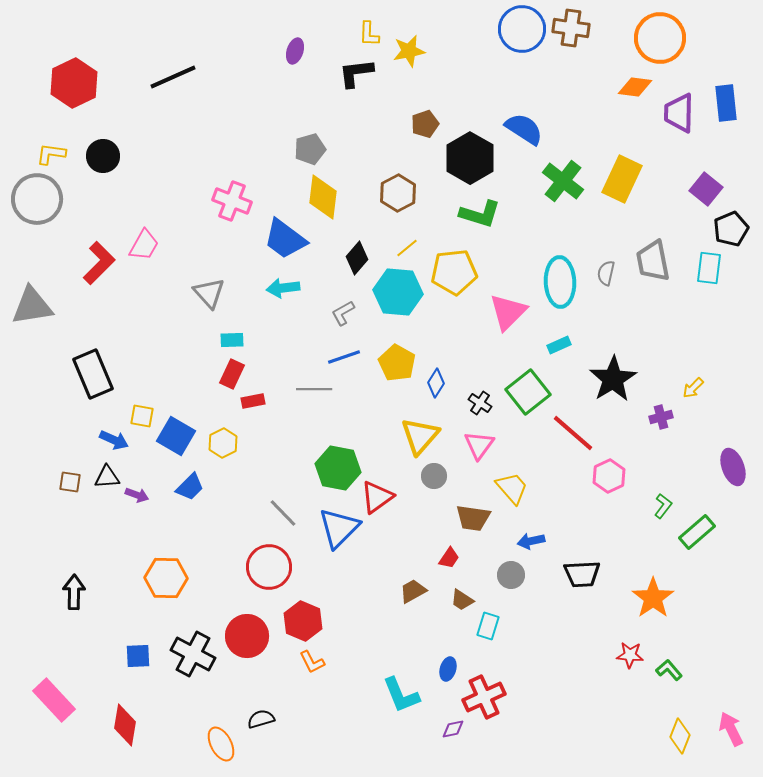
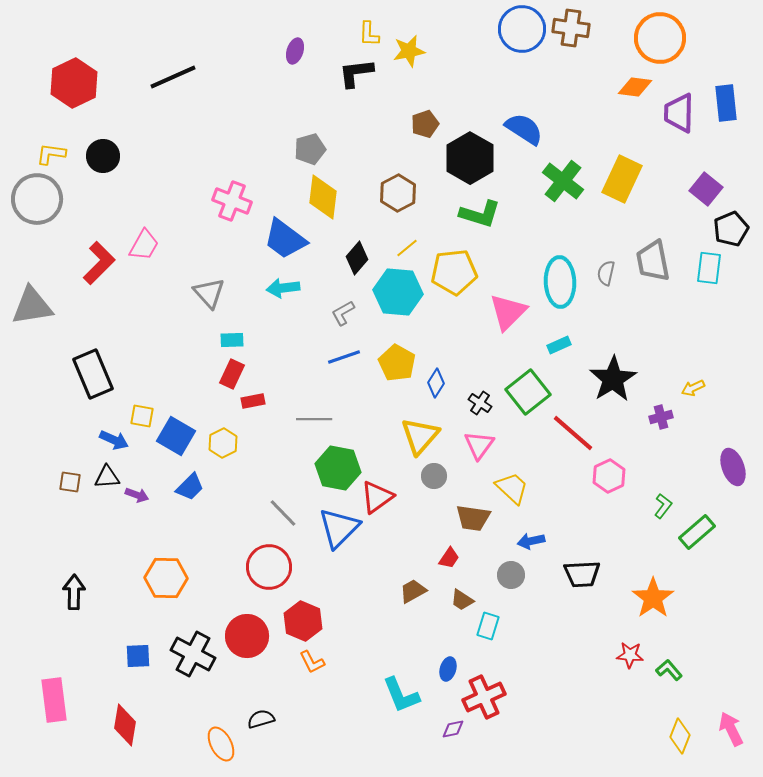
yellow arrow at (693, 388): rotated 20 degrees clockwise
gray line at (314, 389): moved 30 px down
yellow trapezoid at (512, 488): rotated 6 degrees counterclockwise
pink rectangle at (54, 700): rotated 36 degrees clockwise
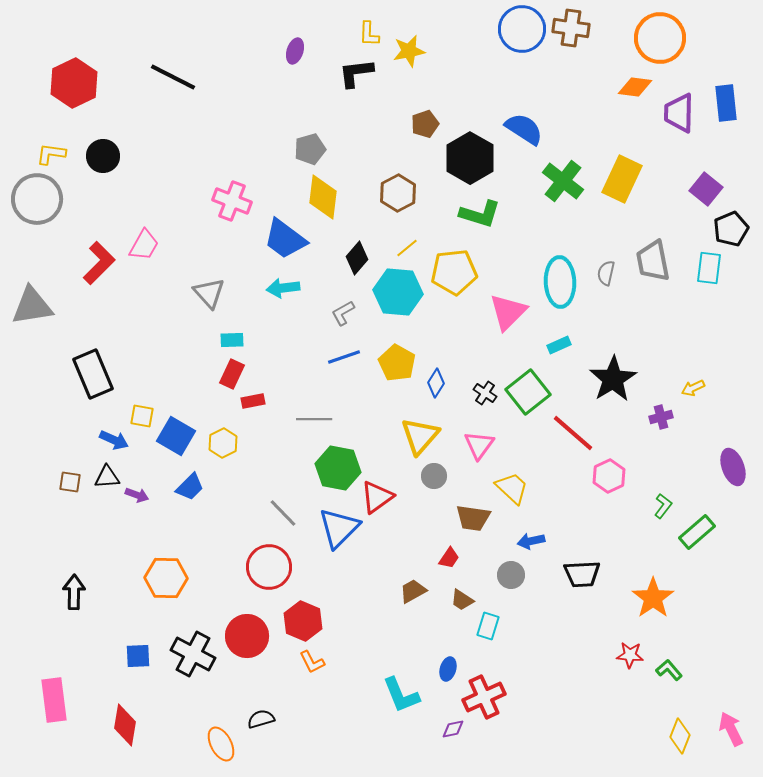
black line at (173, 77): rotated 51 degrees clockwise
black cross at (480, 403): moved 5 px right, 10 px up
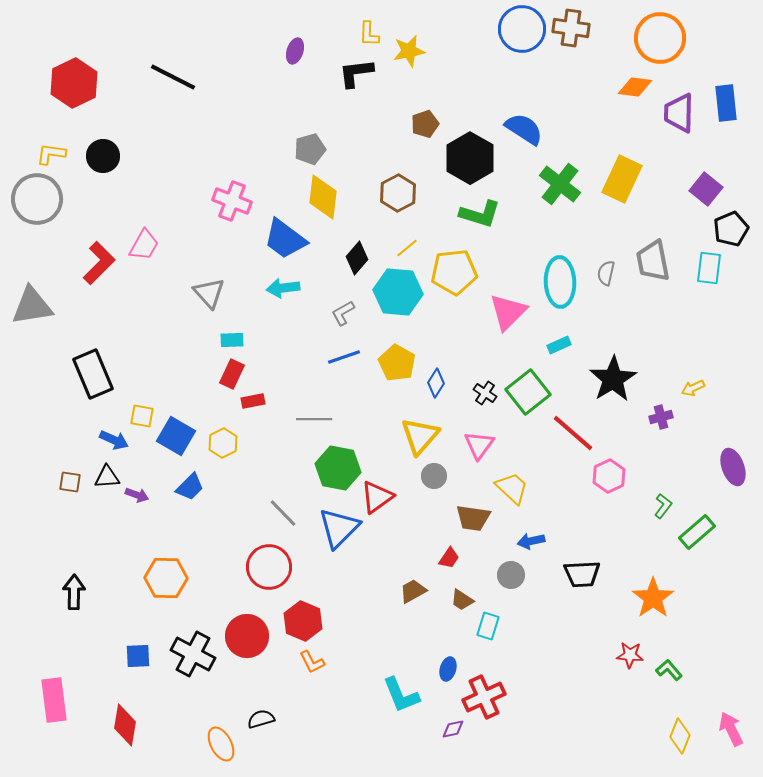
green cross at (563, 181): moved 3 px left, 3 px down
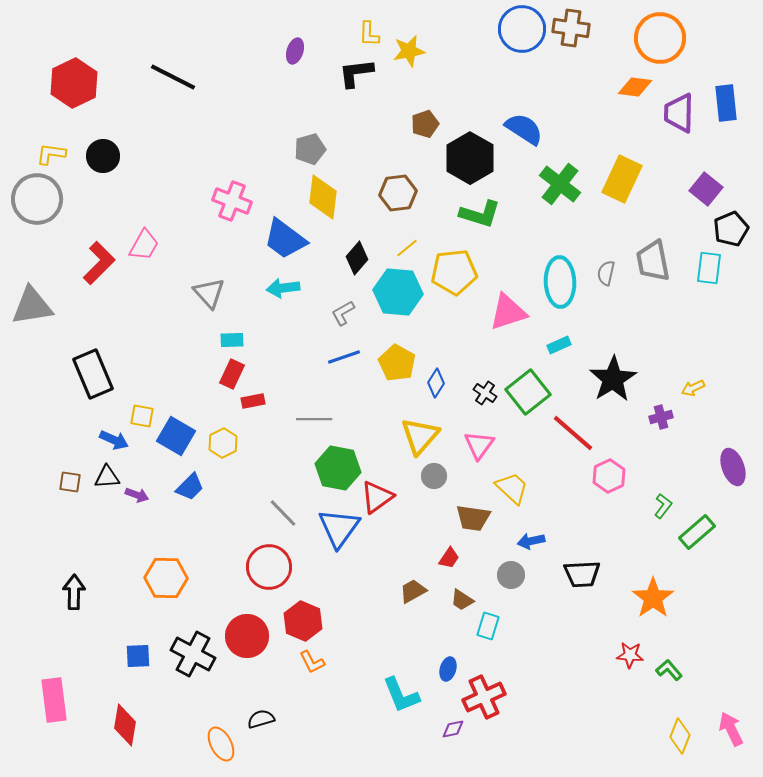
brown hexagon at (398, 193): rotated 21 degrees clockwise
pink triangle at (508, 312): rotated 27 degrees clockwise
blue triangle at (339, 528): rotated 9 degrees counterclockwise
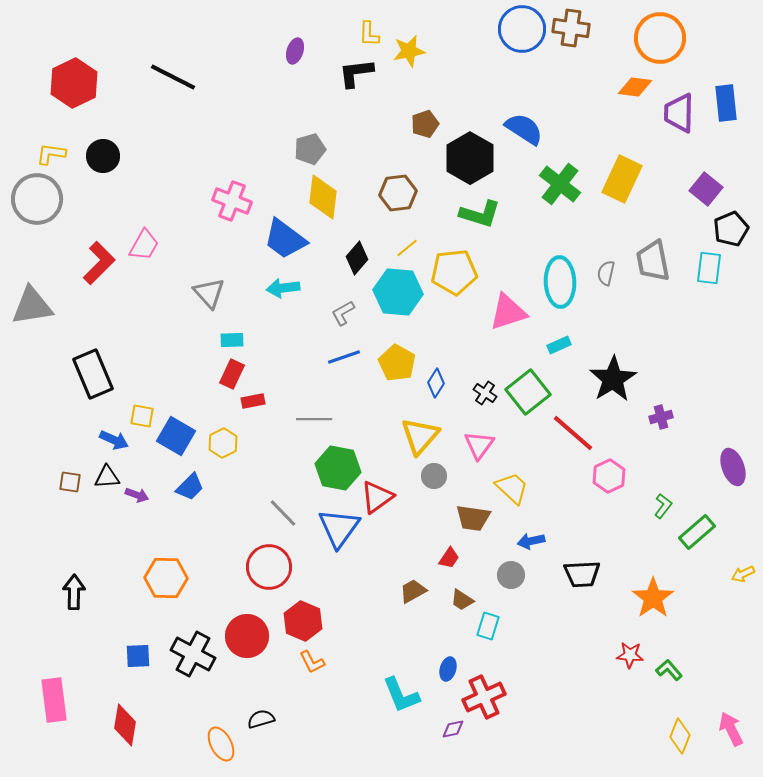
yellow arrow at (693, 388): moved 50 px right, 186 px down
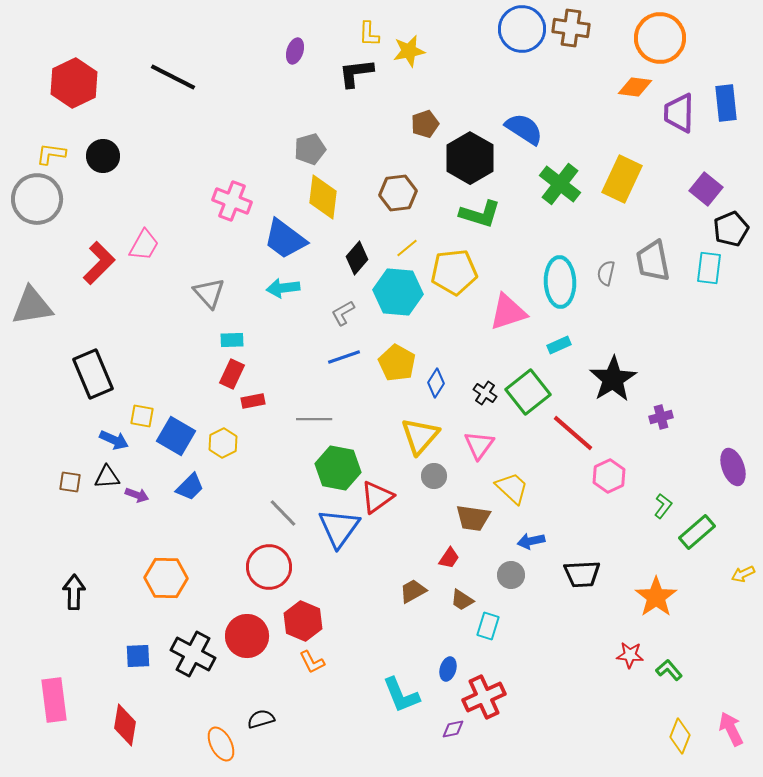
orange star at (653, 598): moved 3 px right, 1 px up
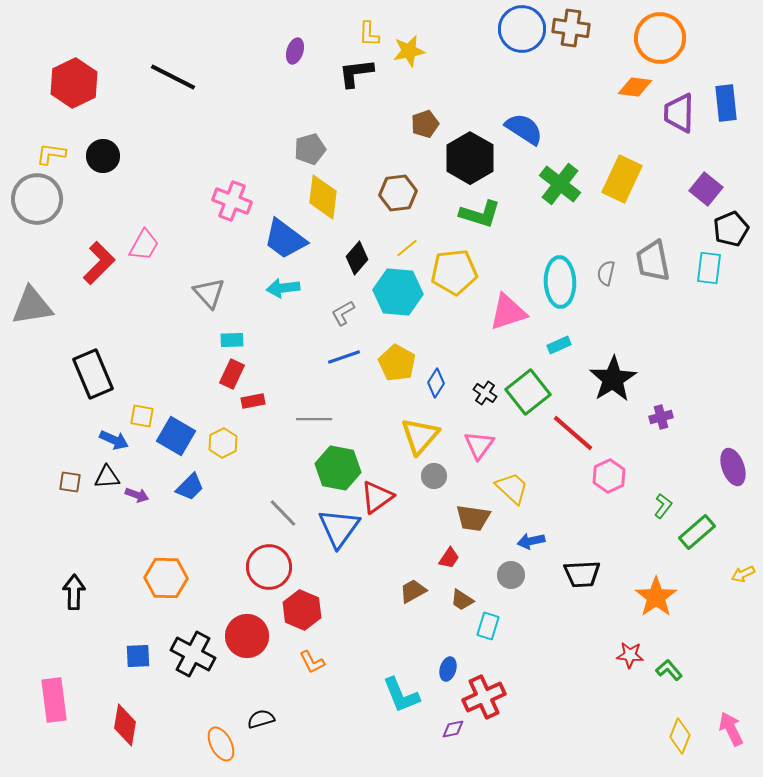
red hexagon at (303, 621): moved 1 px left, 11 px up
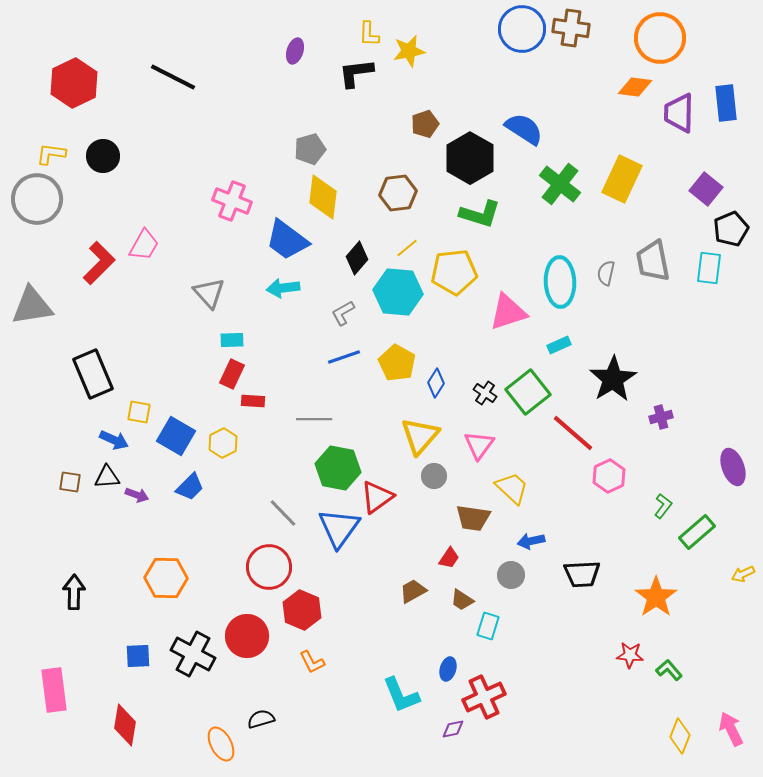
blue trapezoid at (285, 239): moved 2 px right, 1 px down
red rectangle at (253, 401): rotated 15 degrees clockwise
yellow square at (142, 416): moved 3 px left, 4 px up
pink rectangle at (54, 700): moved 10 px up
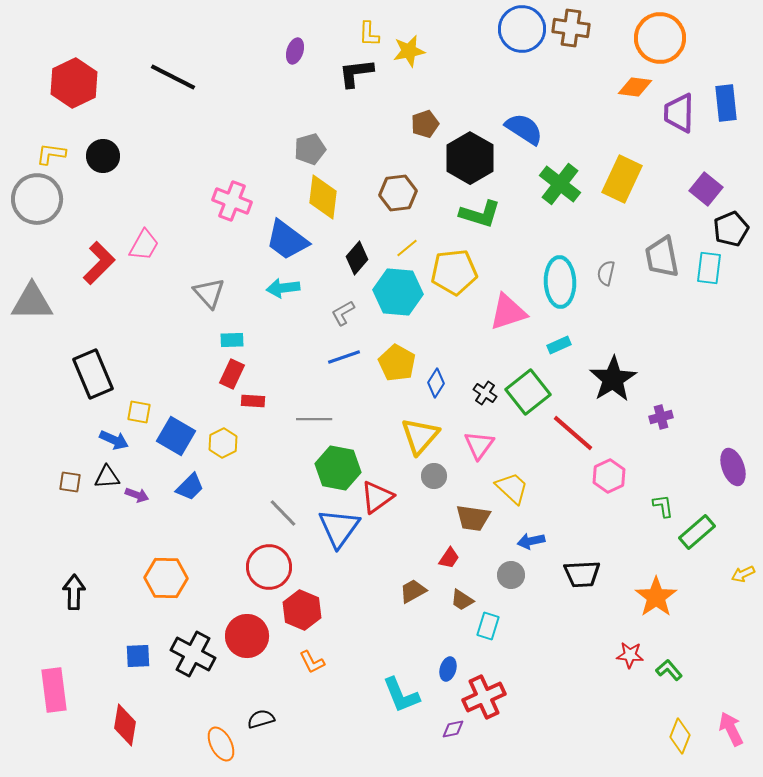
gray trapezoid at (653, 261): moved 9 px right, 4 px up
gray triangle at (32, 306): moved 4 px up; rotated 9 degrees clockwise
green L-shape at (663, 506): rotated 45 degrees counterclockwise
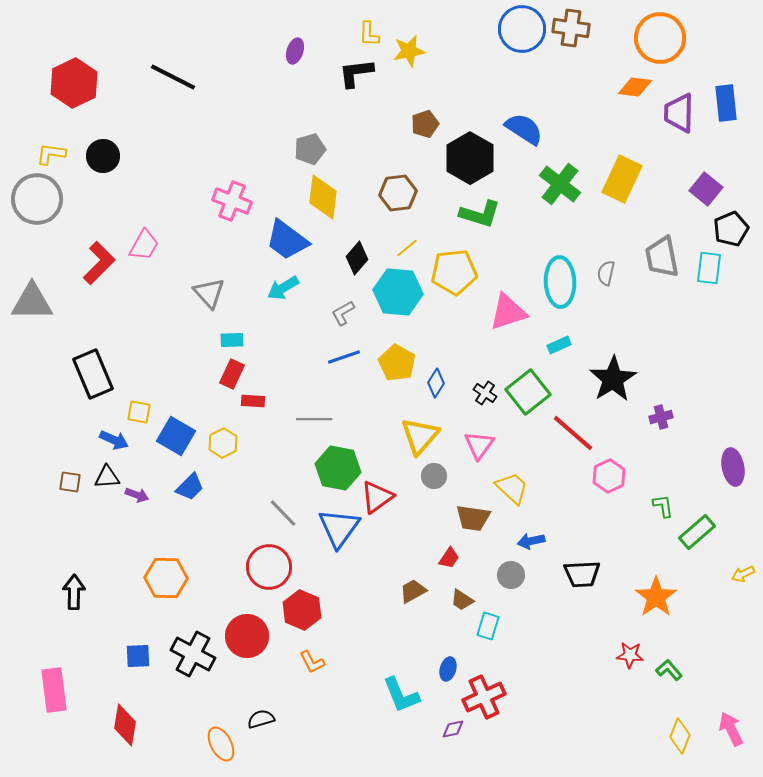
cyan arrow at (283, 288): rotated 24 degrees counterclockwise
purple ellipse at (733, 467): rotated 9 degrees clockwise
